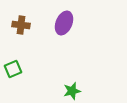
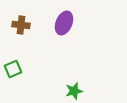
green star: moved 2 px right
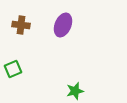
purple ellipse: moved 1 px left, 2 px down
green star: moved 1 px right
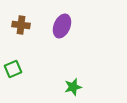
purple ellipse: moved 1 px left, 1 px down
green star: moved 2 px left, 4 px up
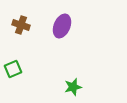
brown cross: rotated 12 degrees clockwise
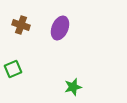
purple ellipse: moved 2 px left, 2 px down
